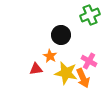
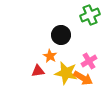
pink cross: rotated 28 degrees clockwise
red triangle: moved 2 px right, 2 px down
orange arrow: rotated 36 degrees counterclockwise
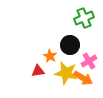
green cross: moved 6 px left, 3 px down
black circle: moved 9 px right, 10 px down
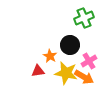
orange arrow: moved 1 px right, 1 px up
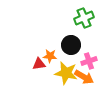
black circle: moved 1 px right
orange star: rotated 24 degrees counterclockwise
pink cross: rotated 14 degrees clockwise
red triangle: moved 1 px right, 7 px up
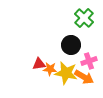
green cross: rotated 24 degrees counterclockwise
orange star: moved 13 px down
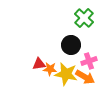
yellow star: moved 1 px down
orange arrow: moved 1 px right
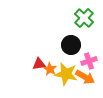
orange star: rotated 24 degrees clockwise
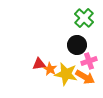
black circle: moved 6 px right
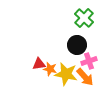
orange star: rotated 16 degrees counterclockwise
orange arrow: rotated 18 degrees clockwise
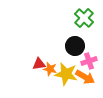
black circle: moved 2 px left, 1 px down
orange arrow: rotated 18 degrees counterclockwise
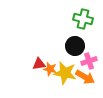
green cross: moved 1 px left, 1 px down; rotated 30 degrees counterclockwise
yellow star: moved 1 px left, 1 px up
